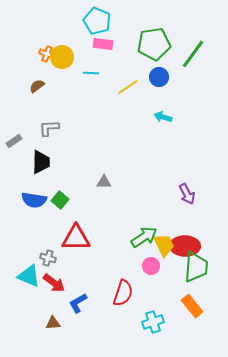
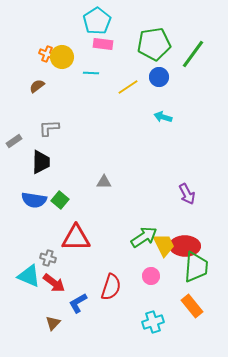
cyan pentagon: rotated 16 degrees clockwise
pink circle: moved 10 px down
red semicircle: moved 12 px left, 6 px up
brown triangle: rotated 42 degrees counterclockwise
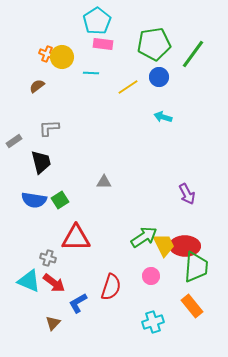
black trapezoid: rotated 15 degrees counterclockwise
green square: rotated 18 degrees clockwise
cyan triangle: moved 5 px down
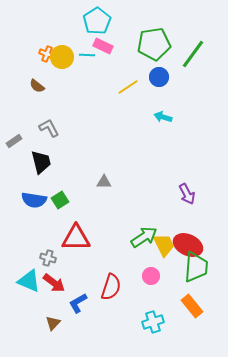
pink rectangle: moved 2 px down; rotated 18 degrees clockwise
cyan line: moved 4 px left, 18 px up
brown semicircle: rotated 105 degrees counterclockwise
gray L-shape: rotated 65 degrees clockwise
red ellipse: moved 3 px right, 1 px up; rotated 24 degrees clockwise
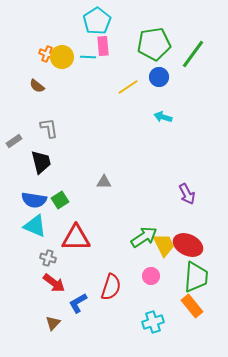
pink rectangle: rotated 60 degrees clockwise
cyan line: moved 1 px right, 2 px down
gray L-shape: rotated 20 degrees clockwise
green trapezoid: moved 10 px down
cyan triangle: moved 6 px right, 55 px up
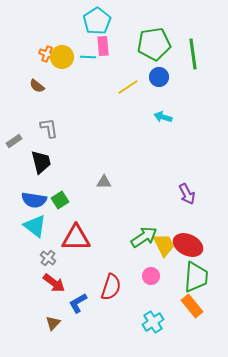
green line: rotated 44 degrees counterclockwise
cyan triangle: rotated 15 degrees clockwise
gray cross: rotated 21 degrees clockwise
cyan cross: rotated 15 degrees counterclockwise
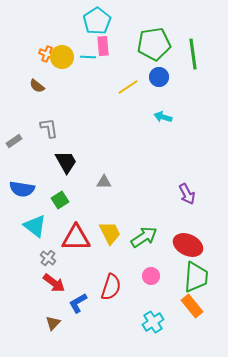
black trapezoid: moved 25 px right; rotated 15 degrees counterclockwise
blue semicircle: moved 12 px left, 11 px up
yellow trapezoid: moved 54 px left, 12 px up
